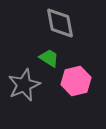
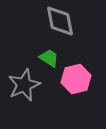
gray diamond: moved 2 px up
pink hexagon: moved 2 px up
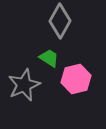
gray diamond: rotated 40 degrees clockwise
